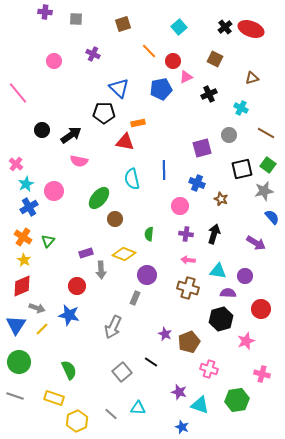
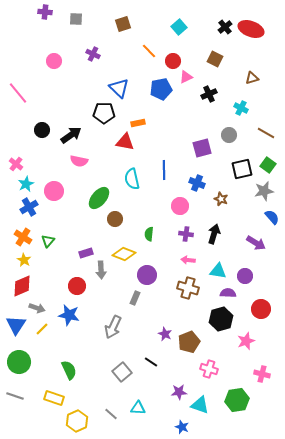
purple star at (179, 392): rotated 21 degrees counterclockwise
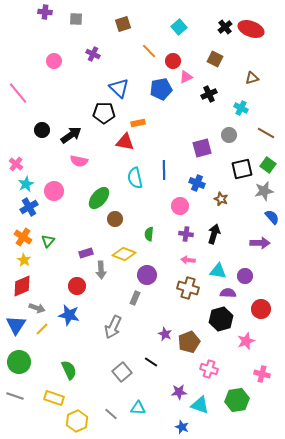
cyan semicircle at (132, 179): moved 3 px right, 1 px up
purple arrow at (256, 243): moved 4 px right; rotated 30 degrees counterclockwise
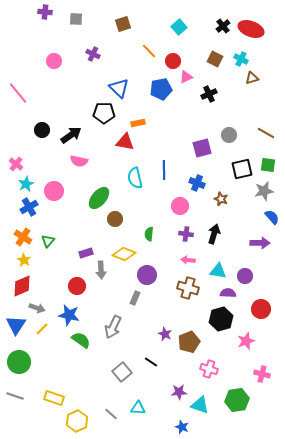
black cross at (225, 27): moved 2 px left, 1 px up
cyan cross at (241, 108): moved 49 px up
green square at (268, 165): rotated 28 degrees counterclockwise
green semicircle at (69, 370): moved 12 px right, 30 px up; rotated 30 degrees counterclockwise
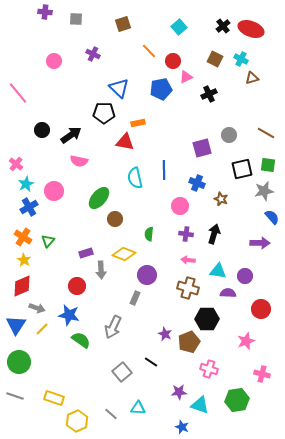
black hexagon at (221, 319): moved 14 px left; rotated 15 degrees clockwise
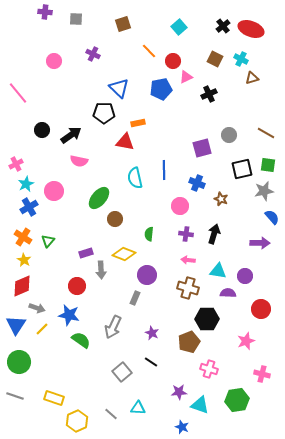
pink cross at (16, 164): rotated 24 degrees clockwise
purple star at (165, 334): moved 13 px left, 1 px up
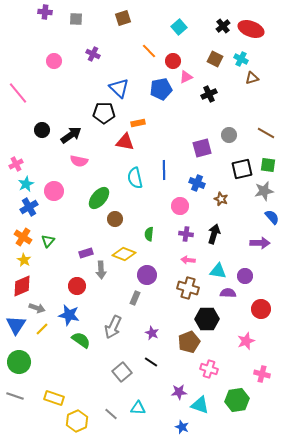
brown square at (123, 24): moved 6 px up
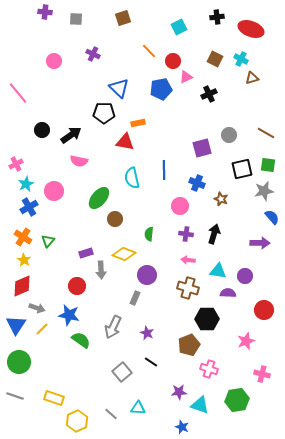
black cross at (223, 26): moved 6 px left, 9 px up; rotated 32 degrees clockwise
cyan square at (179, 27): rotated 14 degrees clockwise
cyan semicircle at (135, 178): moved 3 px left
red circle at (261, 309): moved 3 px right, 1 px down
purple star at (152, 333): moved 5 px left
brown pentagon at (189, 342): moved 3 px down
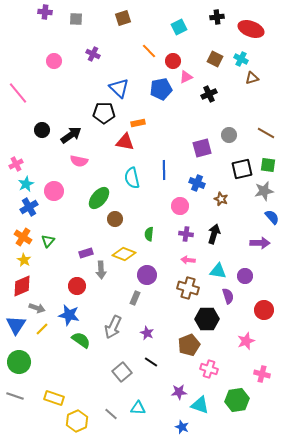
purple semicircle at (228, 293): moved 3 px down; rotated 70 degrees clockwise
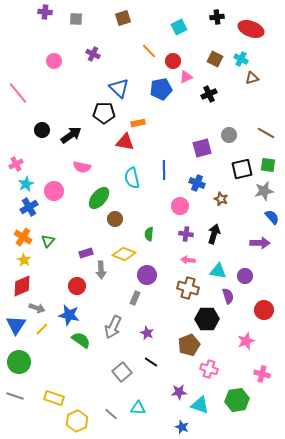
pink semicircle at (79, 161): moved 3 px right, 6 px down
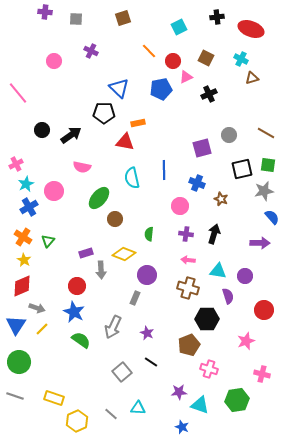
purple cross at (93, 54): moved 2 px left, 3 px up
brown square at (215, 59): moved 9 px left, 1 px up
blue star at (69, 315): moved 5 px right, 3 px up; rotated 15 degrees clockwise
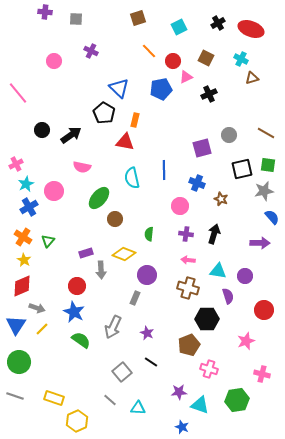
black cross at (217, 17): moved 1 px right, 6 px down; rotated 24 degrees counterclockwise
brown square at (123, 18): moved 15 px right
black pentagon at (104, 113): rotated 30 degrees clockwise
orange rectangle at (138, 123): moved 3 px left, 3 px up; rotated 64 degrees counterclockwise
gray line at (111, 414): moved 1 px left, 14 px up
